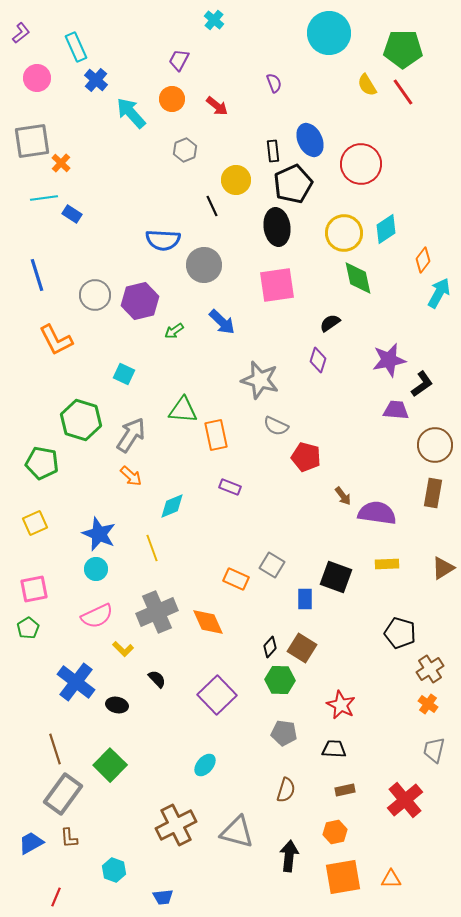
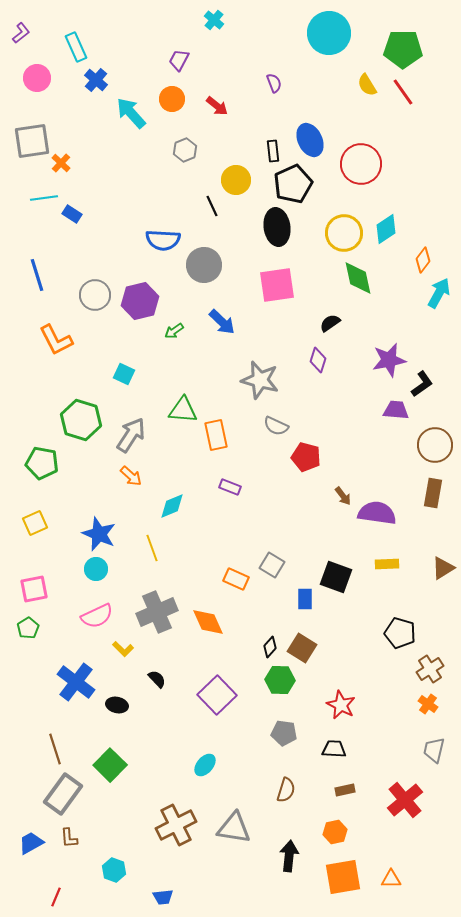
gray triangle at (237, 832): moved 3 px left, 4 px up; rotated 6 degrees counterclockwise
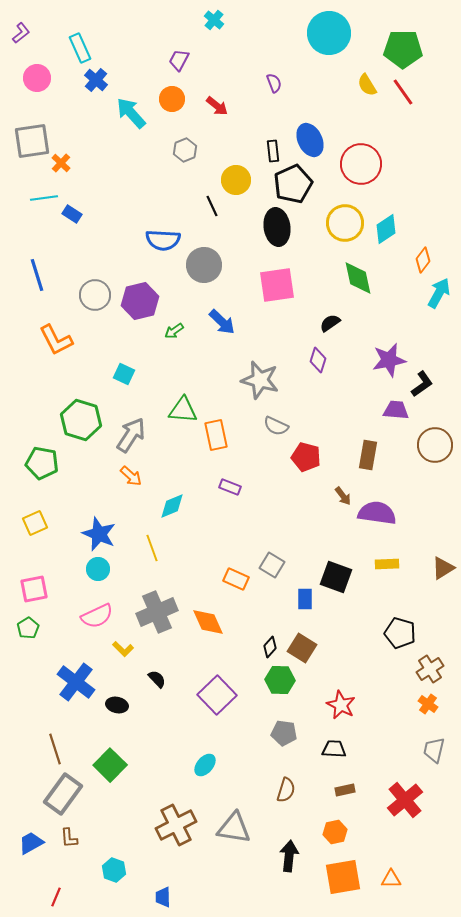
cyan rectangle at (76, 47): moved 4 px right, 1 px down
yellow circle at (344, 233): moved 1 px right, 10 px up
brown rectangle at (433, 493): moved 65 px left, 38 px up
cyan circle at (96, 569): moved 2 px right
blue trapezoid at (163, 897): rotated 95 degrees clockwise
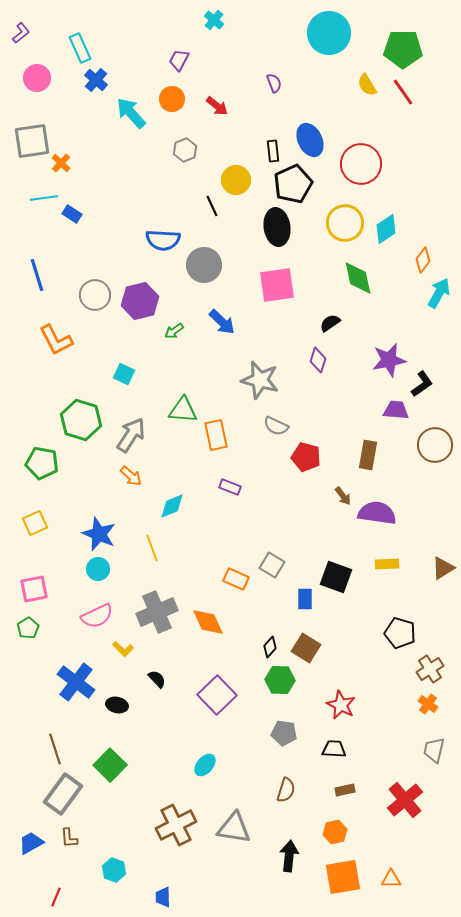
brown square at (302, 648): moved 4 px right
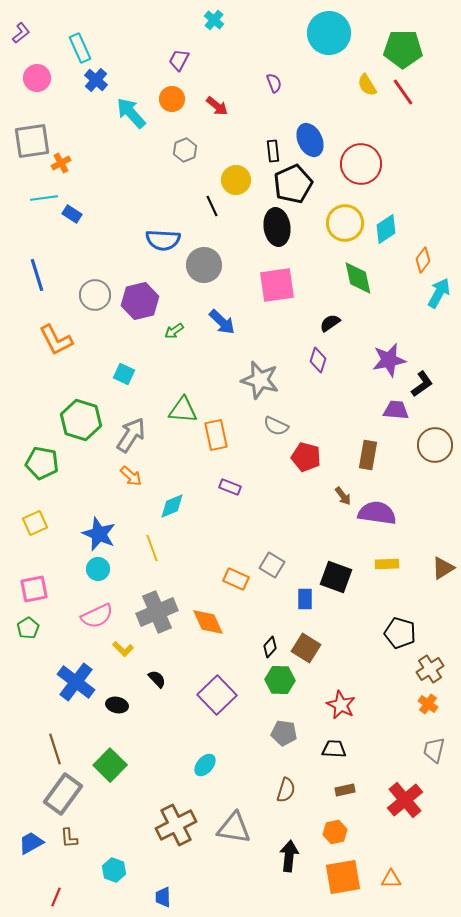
orange cross at (61, 163): rotated 18 degrees clockwise
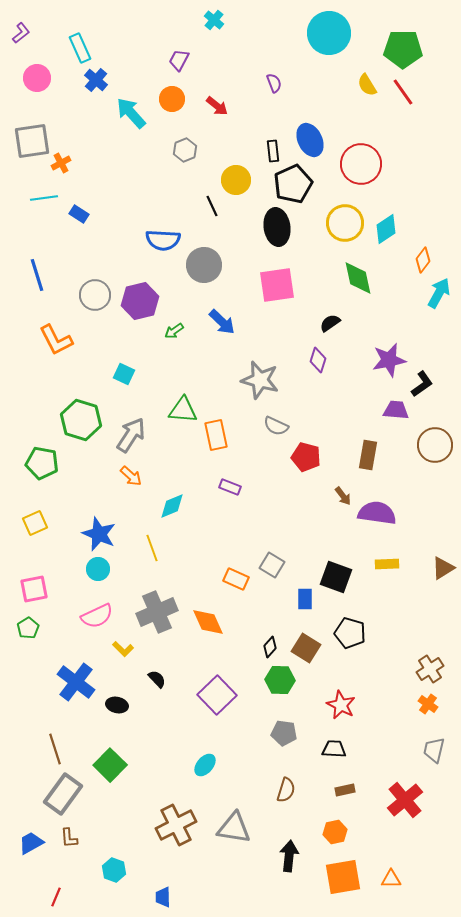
blue rectangle at (72, 214): moved 7 px right
black pentagon at (400, 633): moved 50 px left
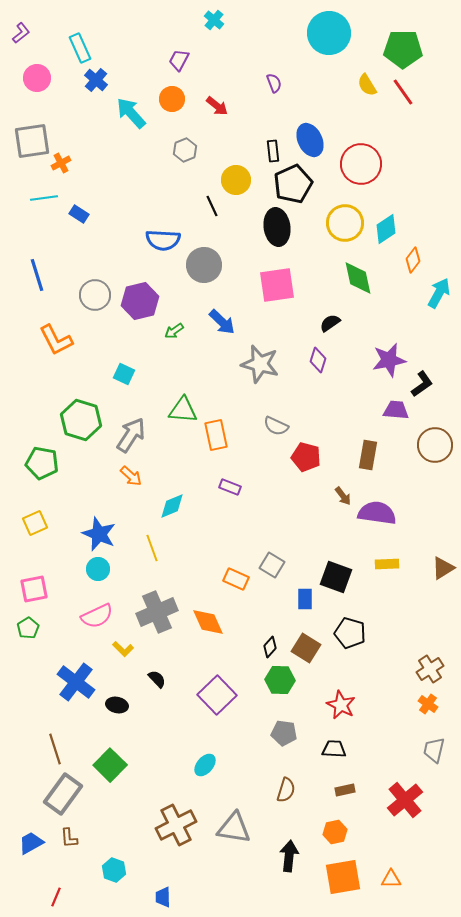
orange diamond at (423, 260): moved 10 px left
gray star at (260, 380): moved 16 px up
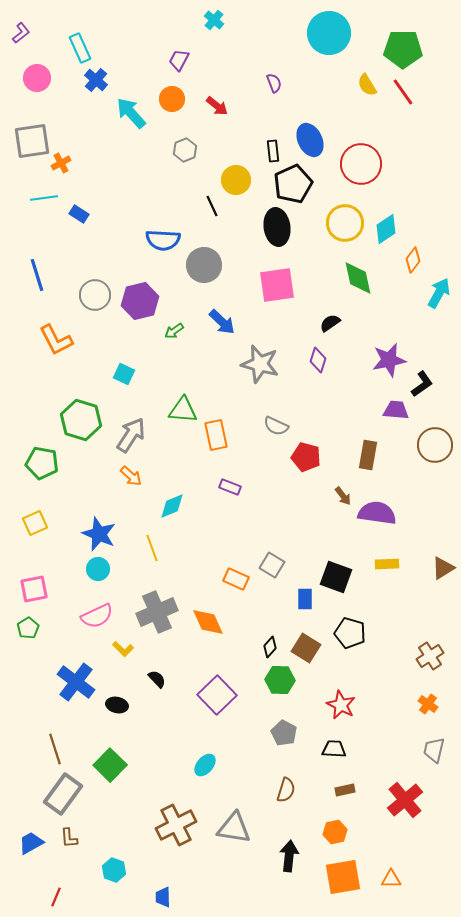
brown cross at (430, 669): moved 13 px up
gray pentagon at (284, 733): rotated 20 degrees clockwise
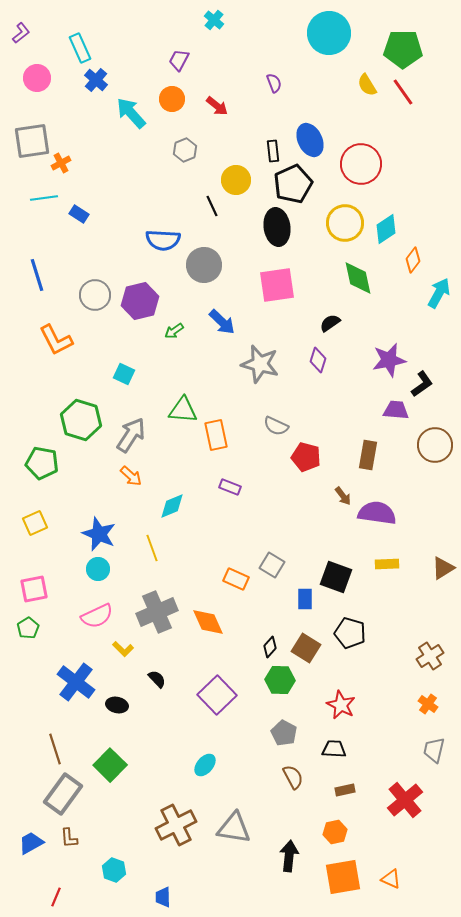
brown semicircle at (286, 790): moved 7 px right, 13 px up; rotated 45 degrees counterclockwise
orange triangle at (391, 879): rotated 25 degrees clockwise
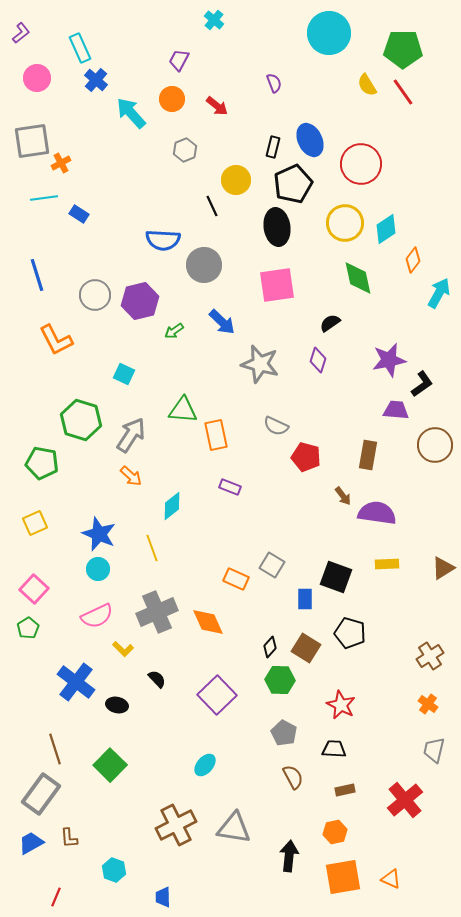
black rectangle at (273, 151): moved 4 px up; rotated 20 degrees clockwise
cyan diamond at (172, 506): rotated 16 degrees counterclockwise
pink square at (34, 589): rotated 36 degrees counterclockwise
gray rectangle at (63, 794): moved 22 px left
